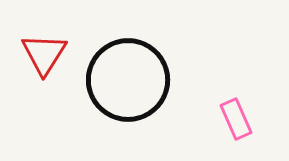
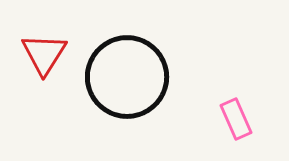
black circle: moved 1 px left, 3 px up
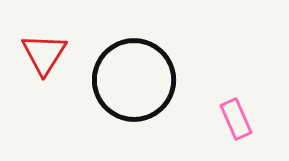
black circle: moved 7 px right, 3 px down
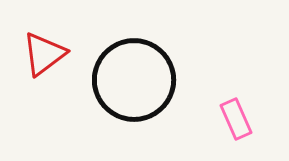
red triangle: rotated 21 degrees clockwise
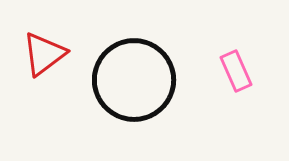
pink rectangle: moved 48 px up
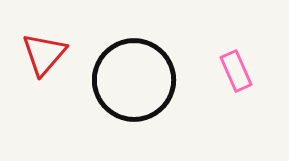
red triangle: rotated 12 degrees counterclockwise
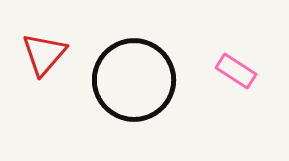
pink rectangle: rotated 33 degrees counterclockwise
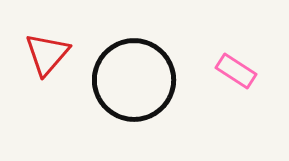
red triangle: moved 3 px right
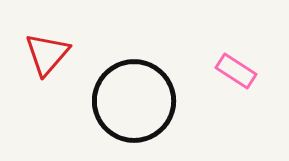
black circle: moved 21 px down
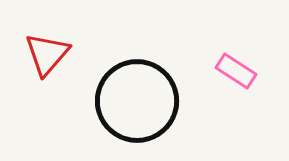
black circle: moved 3 px right
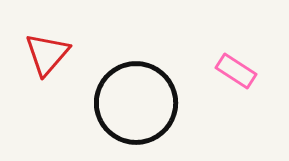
black circle: moved 1 px left, 2 px down
